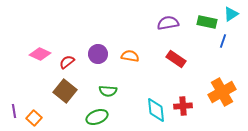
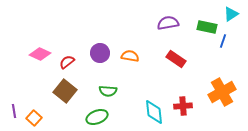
green rectangle: moved 5 px down
purple circle: moved 2 px right, 1 px up
cyan diamond: moved 2 px left, 2 px down
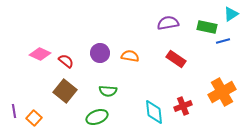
blue line: rotated 56 degrees clockwise
red semicircle: moved 1 px left, 1 px up; rotated 77 degrees clockwise
red cross: rotated 18 degrees counterclockwise
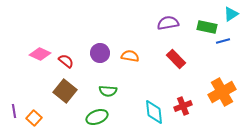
red rectangle: rotated 12 degrees clockwise
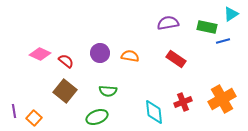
red rectangle: rotated 12 degrees counterclockwise
orange cross: moved 7 px down
red cross: moved 4 px up
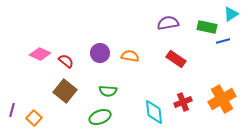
purple line: moved 2 px left, 1 px up; rotated 24 degrees clockwise
green ellipse: moved 3 px right
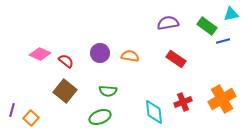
cyan triangle: rotated 21 degrees clockwise
green rectangle: moved 1 px up; rotated 24 degrees clockwise
orange square: moved 3 px left
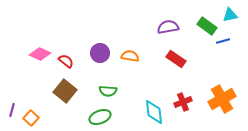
cyan triangle: moved 1 px left, 1 px down
purple semicircle: moved 4 px down
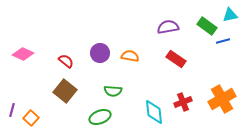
pink diamond: moved 17 px left
green semicircle: moved 5 px right
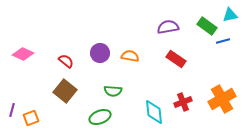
orange square: rotated 28 degrees clockwise
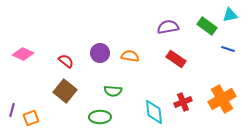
blue line: moved 5 px right, 8 px down; rotated 32 degrees clockwise
green ellipse: rotated 20 degrees clockwise
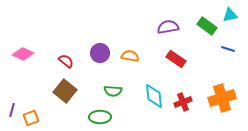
orange cross: moved 1 px up; rotated 12 degrees clockwise
cyan diamond: moved 16 px up
